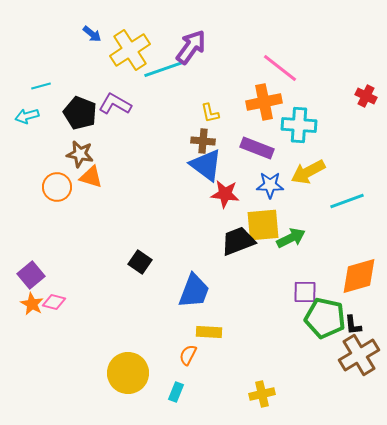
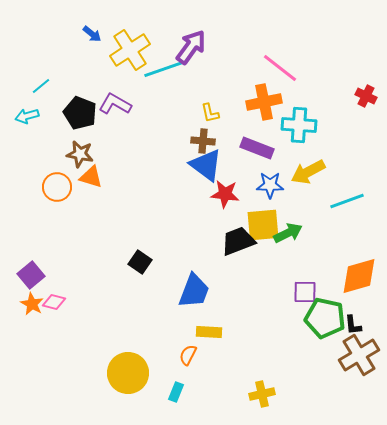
cyan line at (41, 86): rotated 24 degrees counterclockwise
green arrow at (291, 238): moved 3 px left, 5 px up
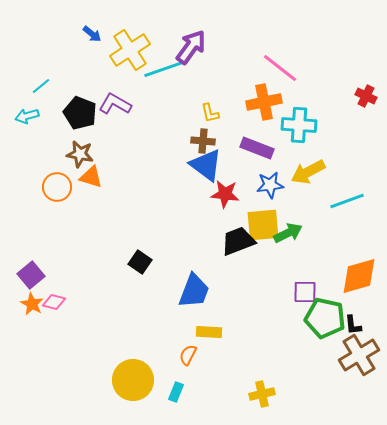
blue star at (270, 185): rotated 8 degrees counterclockwise
yellow circle at (128, 373): moved 5 px right, 7 px down
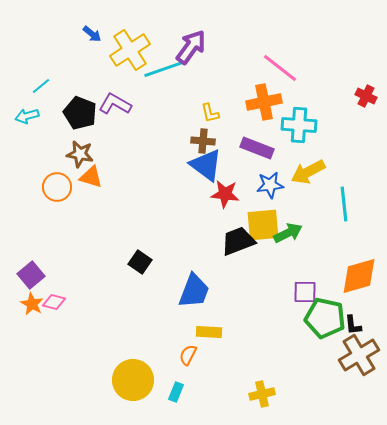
cyan line at (347, 201): moved 3 px left, 3 px down; rotated 76 degrees counterclockwise
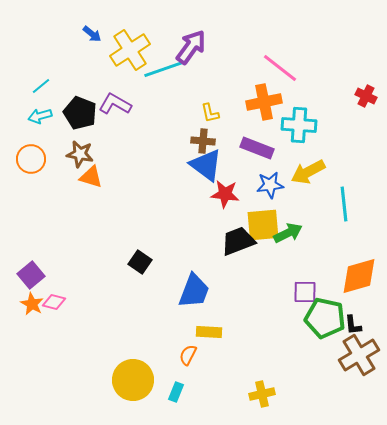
cyan arrow at (27, 116): moved 13 px right
orange circle at (57, 187): moved 26 px left, 28 px up
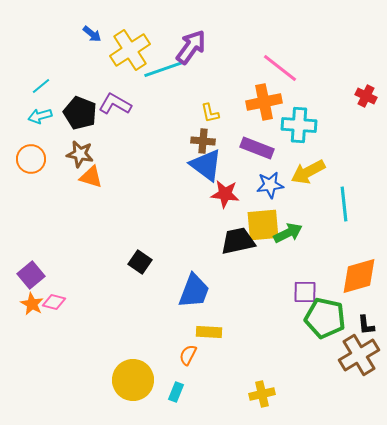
black trapezoid at (238, 241): rotated 9 degrees clockwise
black L-shape at (353, 325): moved 13 px right
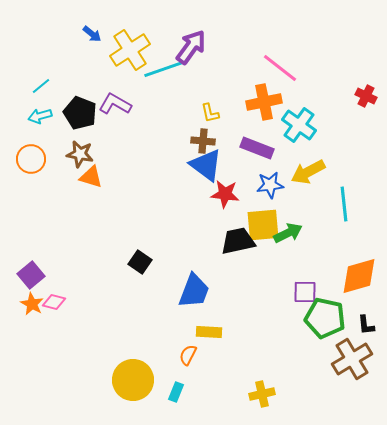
cyan cross at (299, 125): rotated 32 degrees clockwise
brown cross at (359, 355): moved 7 px left, 4 px down
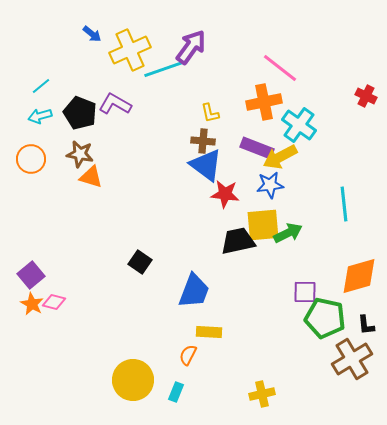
yellow cross at (130, 50): rotated 9 degrees clockwise
yellow arrow at (308, 172): moved 28 px left, 15 px up
